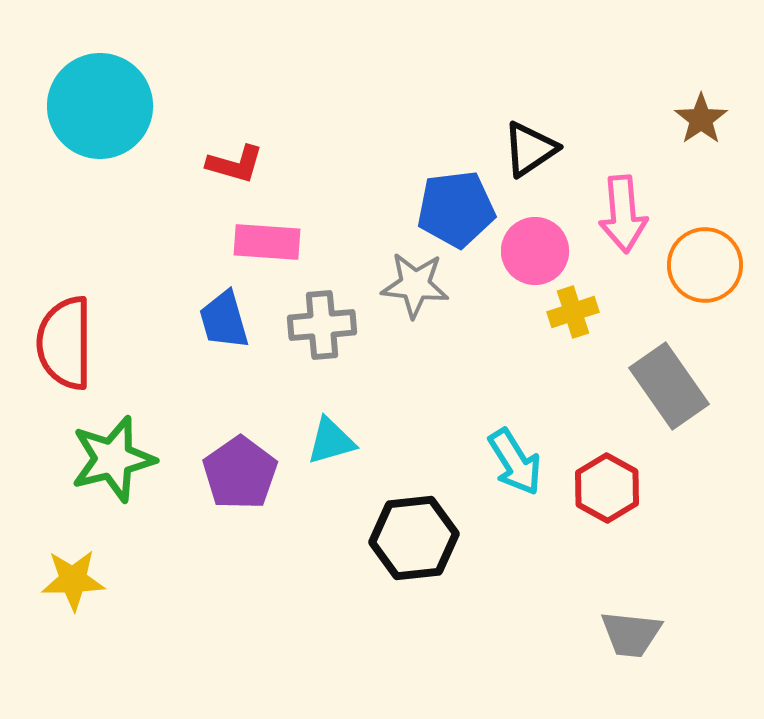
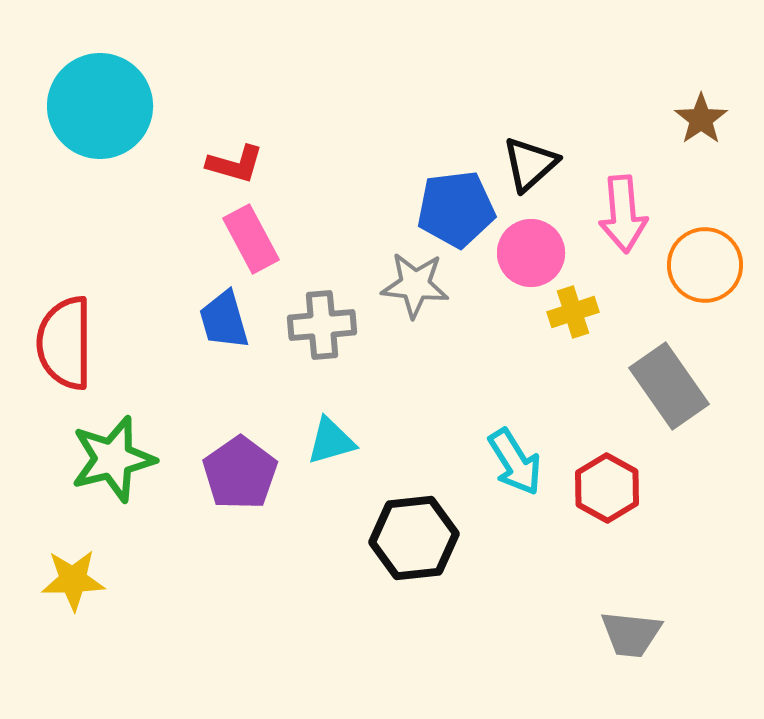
black triangle: moved 15 px down; rotated 8 degrees counterclockwise
pink rectangle: moved 16 px left, 3 px up; rotated 58 degrees clockwise
pink circle: moved 4 px left, 2 px down
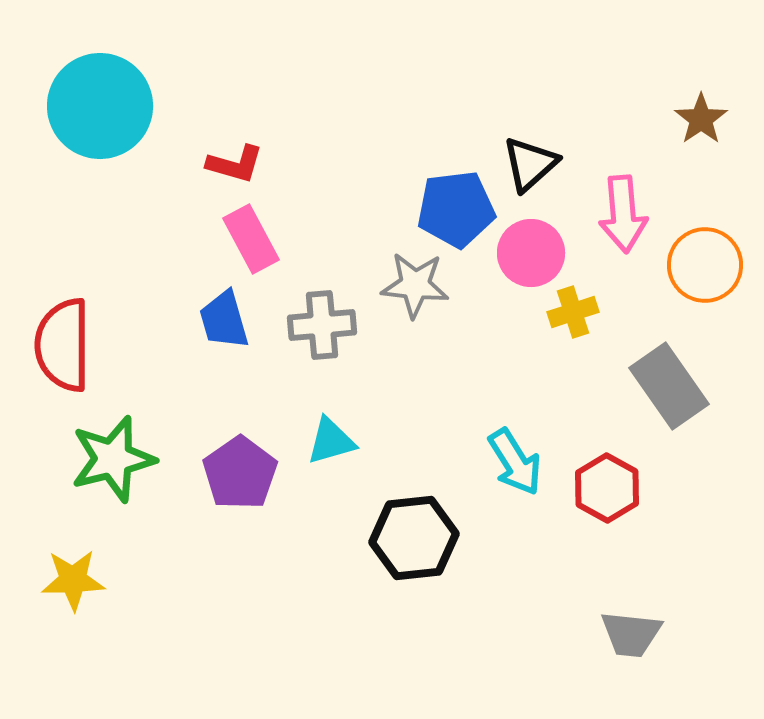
red semicircle: moved 2 px left, 2 px down
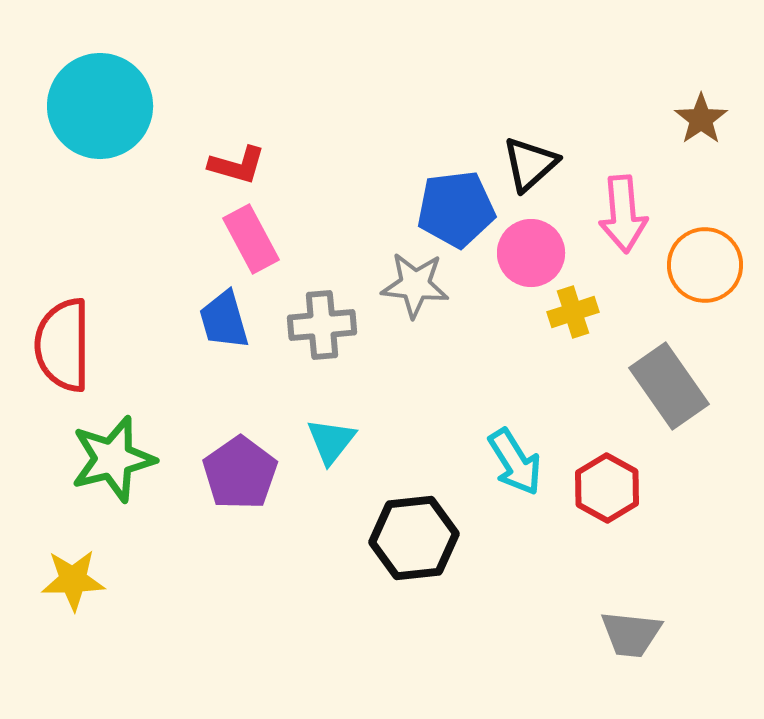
red L-shape: moved 2 px right, 1 px down
cyan triangle: rotated 36 degrees counterclockwise
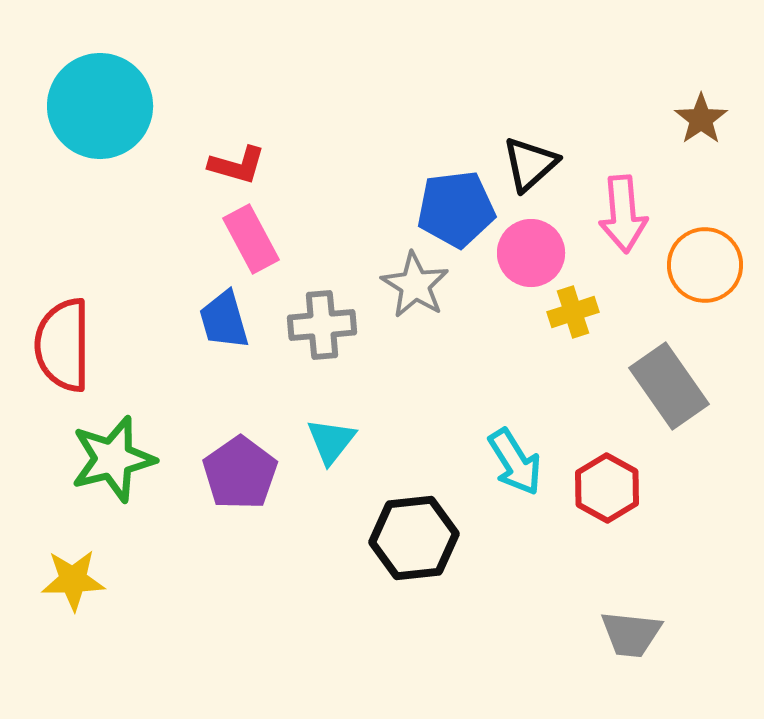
gray star: rotated 26 degrees clockwise
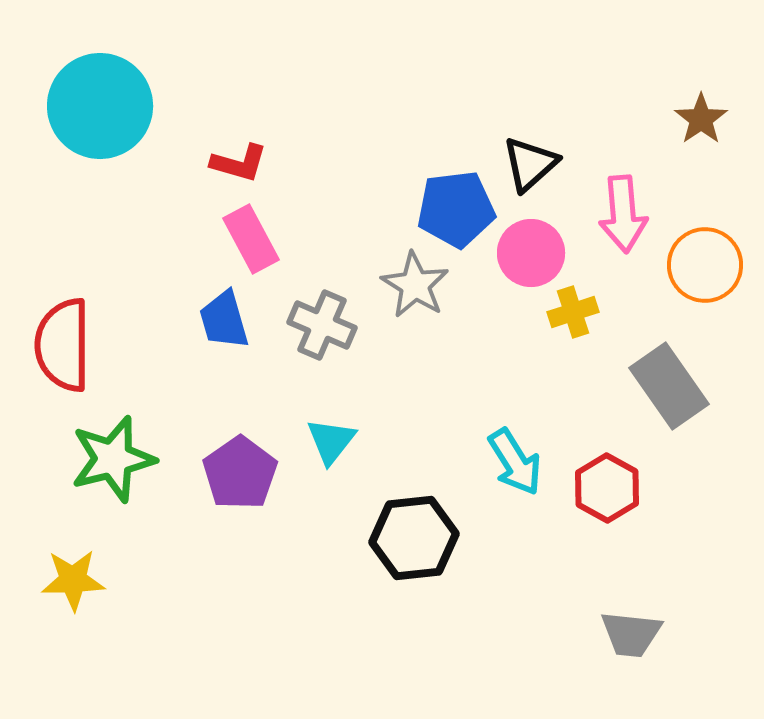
red L-shape: moved 2 px right, 2 px up
gray cross: rotated 28 degrees clockwise
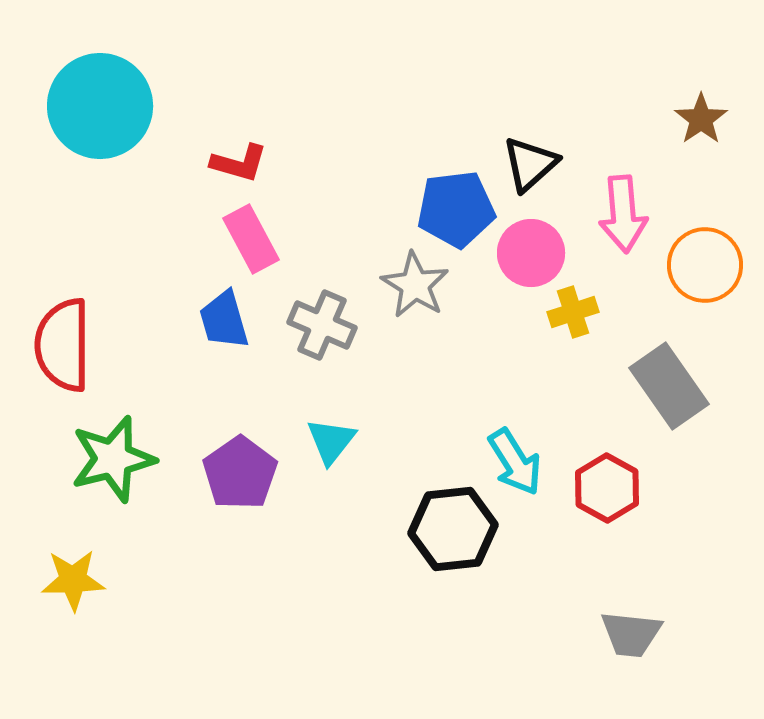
black hexagon: moved 39 px right, 9 px up
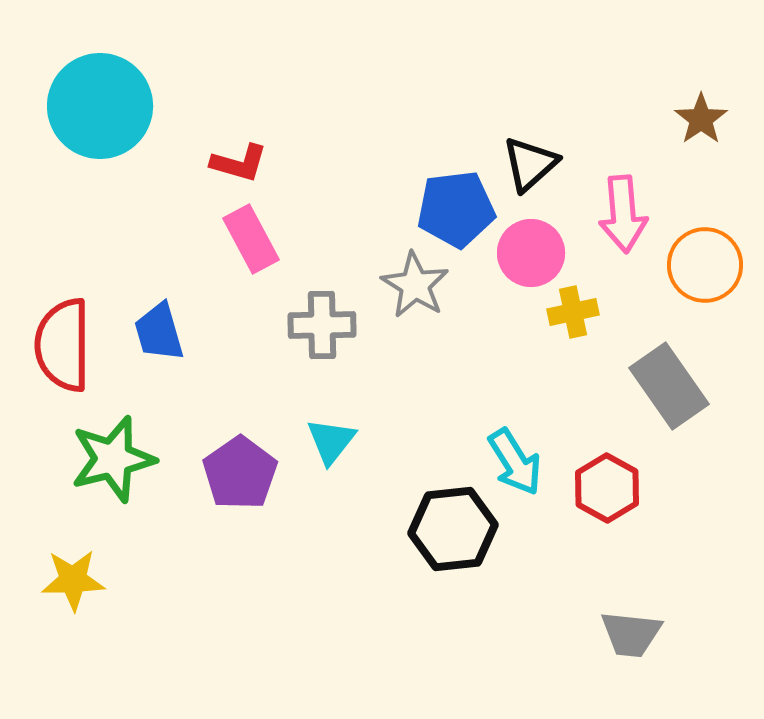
yellow cross: rotated 6 degrees clockwise
blue trapezoid: moved 65 px left, 12 px down
gray cross: rotated 24 degrees counterclockwise
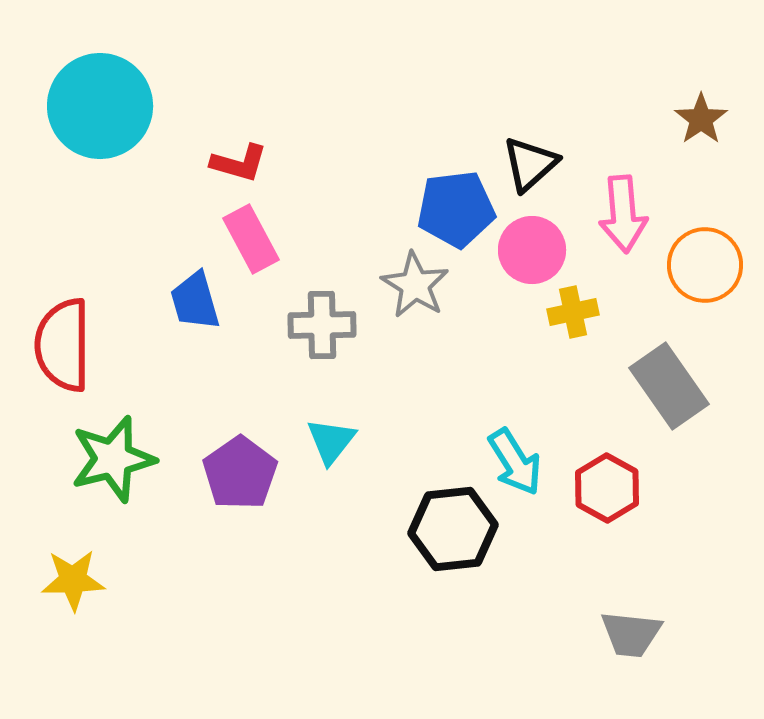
pink circle: moved 1 px right, 3 px up
blue trapezoid: moved 36 px right, 31 px up
